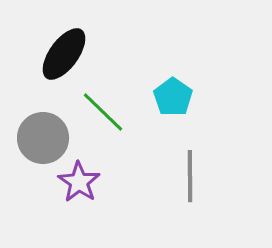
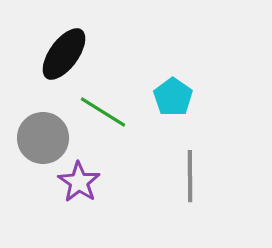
green line: rotated 12 degrees counterclockwise
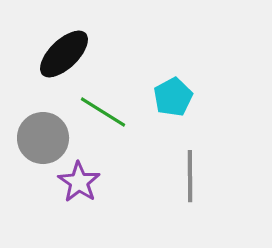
black ellipse: rotated 10 degrees clockwise
cyan pentagon: rotated 9 degrees clockwise
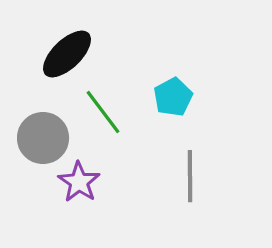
black ellipse: moved 3 px right
green line: rotated 21 degrees clockwise
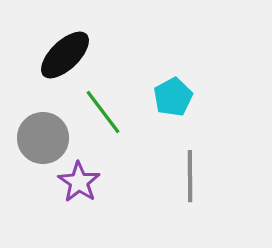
black ellipse: moved 2 px left, 1 px down
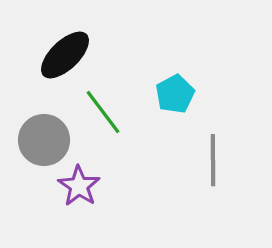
cyan pentagon: moved 2 px right, 3 px up
gray circle: moved 1 px right, 2 px down
gray line: moved 23 px right, 16 px up
purple star: moved 4 px down
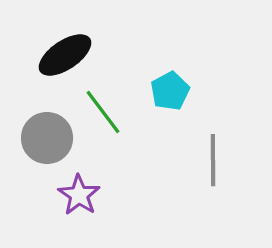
black ellipse: rotated 10 degrees clockwise
cyan pentagon: moved 5 px left, 3 px up
gray circle: moved 3 px right, 2 px up
purple star: moved 9 px down
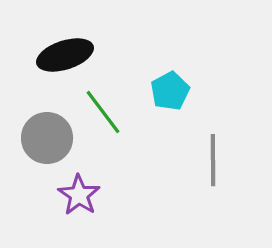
black ellipse: rotated 16 degrees clockwise
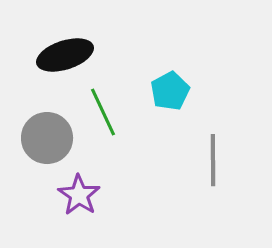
green line: rotated 12 degrees clockwise
